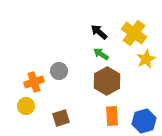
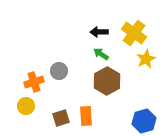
black arrow: rotated 42 degrees counterclockwise
orange rectangle: moved 26 px left
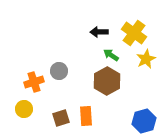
green arrow: moved 10 px right, 1 px down
yellow circle: moved 2 px left, 3 px down
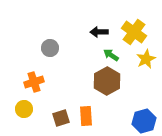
yellow cross: moved 1 px up
gray circle: moved 9 px left, 23 px up
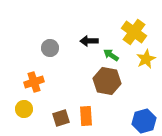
black arrow: moved 10 px left, 9 px down
brown hexagon: rotated 20 degrees counterclockwise
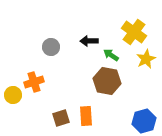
gray circle: moved 1 px right, 1 px up
yellow circle: moved 11 px left, 14 px up
